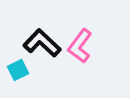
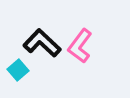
cyan square: rotated 15 degrees counterclockwise
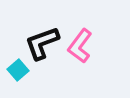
black L-shape: rotated 63 degrees counterclockwise
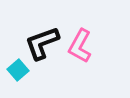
pink L-shape: rotated 8 degrees counterclockwise
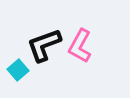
black L-shape: moved 2 px right, 2 px down
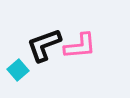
pink L-shape: rotated 124 degrees counterclockwise
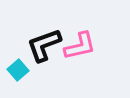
pink L-shape: rotated 8 degrees counterclockwise
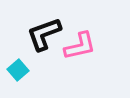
black L-shape: moved 11 px up
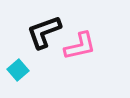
black L-shape: moved 2 px up
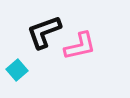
cyan square: moved 1 px left
